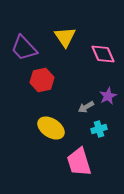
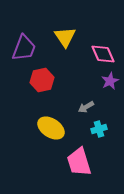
purple trapezoid: rotated 116 degrees counterclockwise
purple star: moved 2 px right, 15 px up
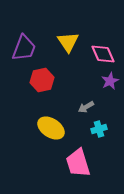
yellow triangle: moved 3 px right, 5 px down
pink trapezoid: moved 1 px left, 1 px down
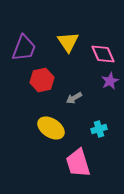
gray arrow: moved 12 px left, 9 px up
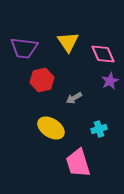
purple trapezoid: rotated 76 degrees clockwise
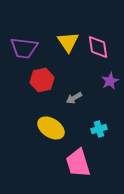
pink diamond: moved 5 px left, 7 px up; rotated 15 degrees clockwise
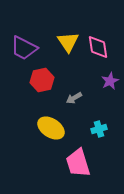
purple trapezoid: rotated 20 degrees clockwise
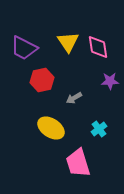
purple star: rotated 24 degrees clockwise
cyan cross: rotated 21 degrees counterclockwise
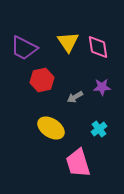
purple star: moved 8 px left, 6 px down
gray arrow: moved 1 px right, 1 px up
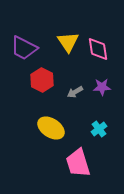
pink diamond: moved 2 px down
red hexagon: rotated 20 degrees counterclockwise
gray arrow: moved 5 px up
